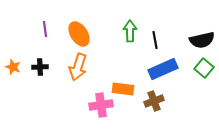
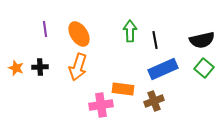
orange star: moved 3 px right, 1 px down
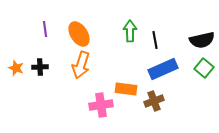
orange arrow: moved 3 px right, 2 px up
orange rectangle: moved 3 px right
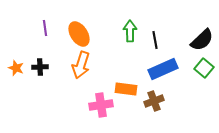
purple line: moved 1 px up
black semicircle: rotated 30 degrees counterclockwise
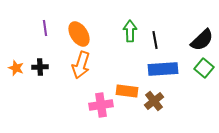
blue rectangle: rotated 20 degrees clockwise
orange rectangle: moved 1 px right, 2 px down
brown cross: rotated 18 degrees counterclockwise
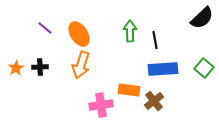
purple line: rotated 42 degrees counterclockwise
black semicircle: moved 22 px up
orange star: rotated 21 degrees clockwise
orange rectangle: moved 2 px right, 1 px up
